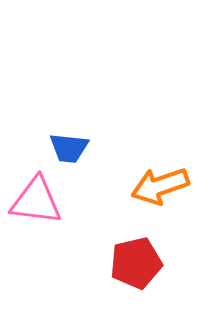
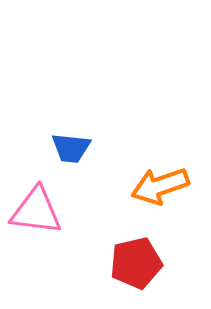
blue trapezoid: moved 2 px right
pink triangle: moved 10 px down
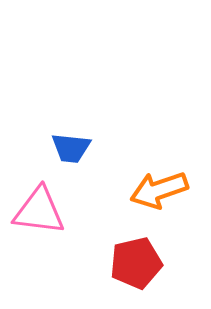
orange arrow: moved 1 px left, 4 px down
pink triangle: moved 3 px right
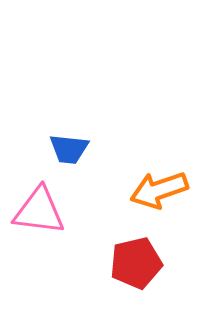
blue trapezoid: moved 2 px left, 1 px down
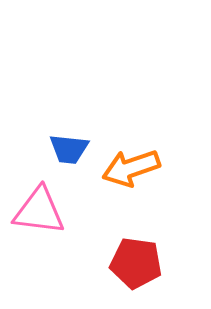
orange arrow: moved 28 px left, 22 px up
red pentagon: rotated 21 degrees clockwise
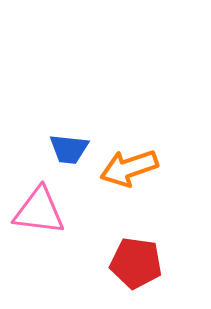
orange arrow: moved 2 px left
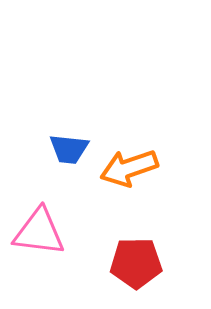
pink triangle: moved 21 px down
red pentagon: rotated 9 degrees counterclockwise
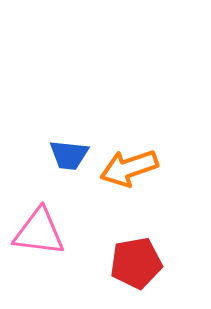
blue trapezoid: moved 6 px down
red pentagon: rotated 9 degrees counterclockwise
